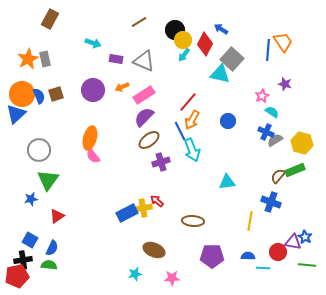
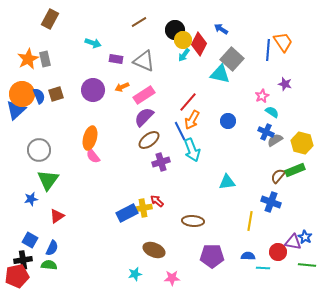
red diamond at (205, 44): moved 6 px left
blue triangle at (16, 114): moved 4 px up
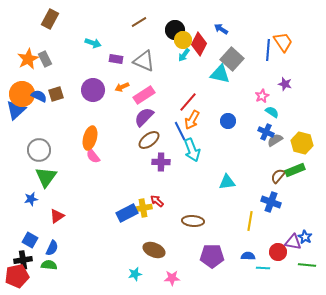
gray rectangle at (45, 59): rotated 14 degrees counterclockwise
blue semicircle at (39, 96): rotated 42 degrees counterclockwise
purple cross at (161, 162): rotated 18 degrees clockwise
green triangle at (48, 180): moved 2 px left, 3 px up
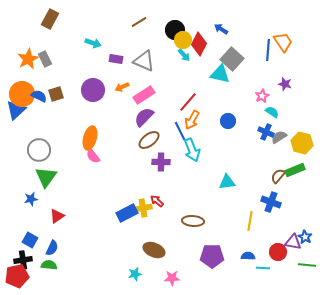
cyan arrow at (184, 55): rotated 80 degrees counterclockwise
gray semicircle at (275, 140): moved 4 px right, 3 px up
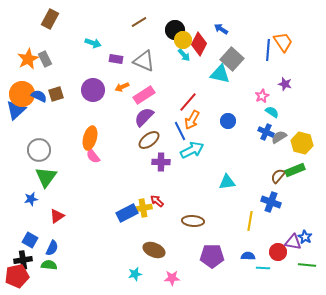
cyan arrow at (192, 150): rotated 95 degrees counterclockwise
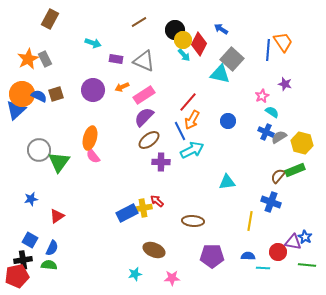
green triangle at (46, 177): moved 13 px right, 15 px up
